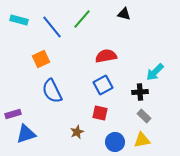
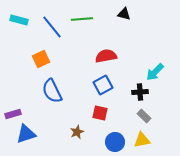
green line: rotated 45 degrees clockwise
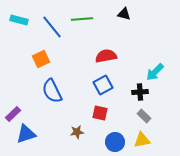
purple rectangle: rotated 28 degrees counterclockwise
brown star: rotated 16 degrees clockwise
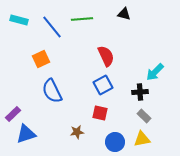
red semicircle: rotated 75 degrees clockwise
yellow triangle: moved 1 px up
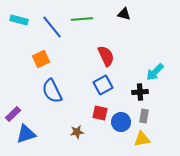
gray rectangle: rotated 56 degrees clockwise
blue circle: moved 6 px right, 20 px up
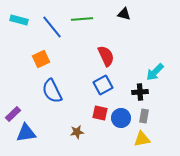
blue circle: moved 4 px up
blue triangle: moved 1 px up; rotated 10 degrees clockwise
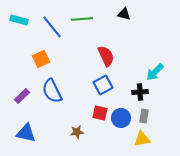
purple rectangle: moved 9 px right, 18 px up
blue triangle: rotated 20 degrees clockwise
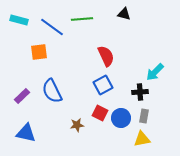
blue line: rotated 15 degrees counterclockwise
orange square: moved 2 px left, 7 px up; rotated 18 degrees clockwise
red square: rotated 14 degrees clockwise
brown star: moved 7 px up
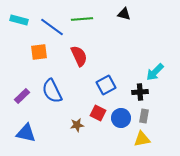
red semicircle: moved 27 px left
blue square: moved 3 px right
red square: moved 2 px left
